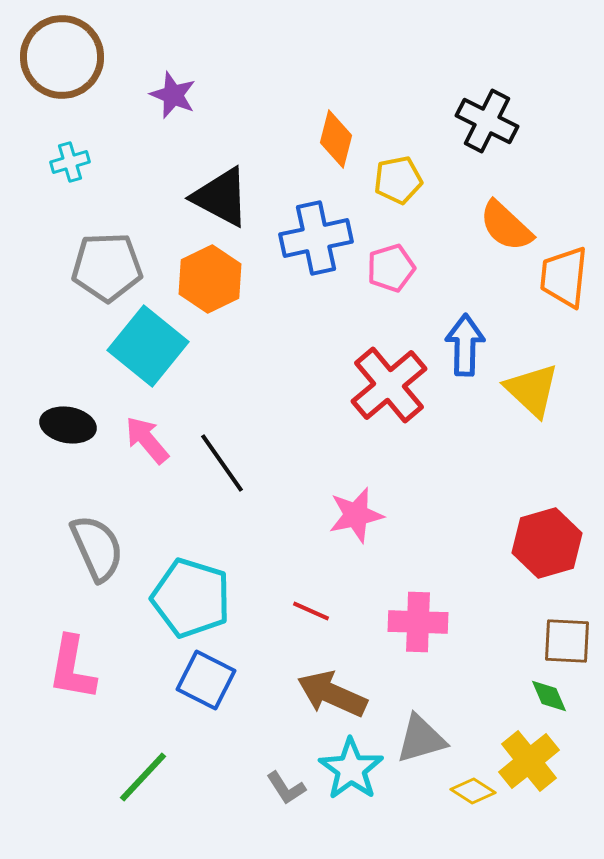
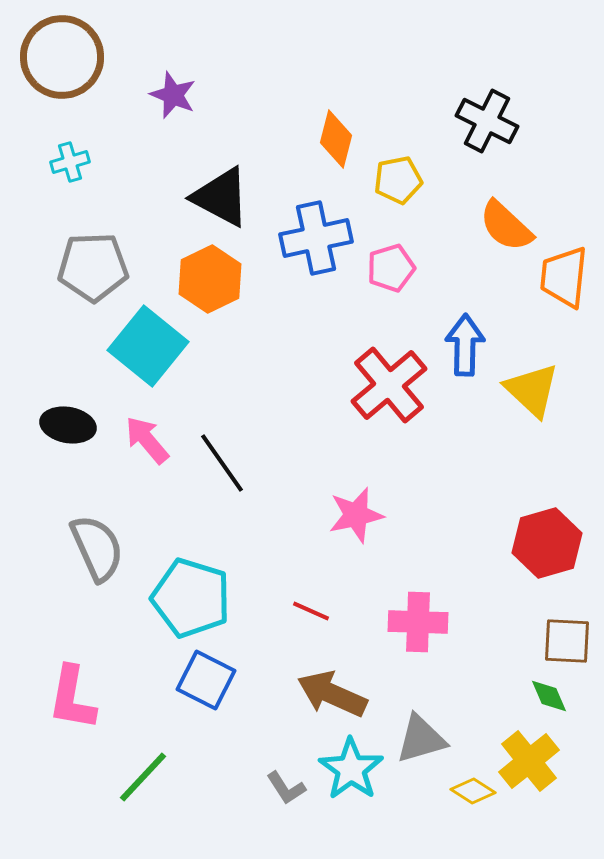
gray pentagon: moved 14 px left
pink L-shape: moved 30 px down
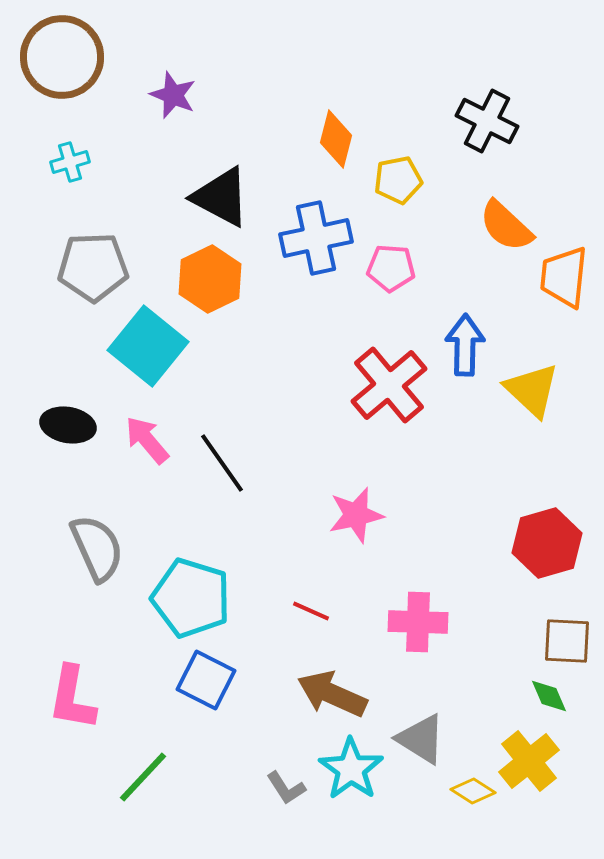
pink pentagon: rotated 21 degrees clockwise
gray triangle: rotated 48 degrees clockwise
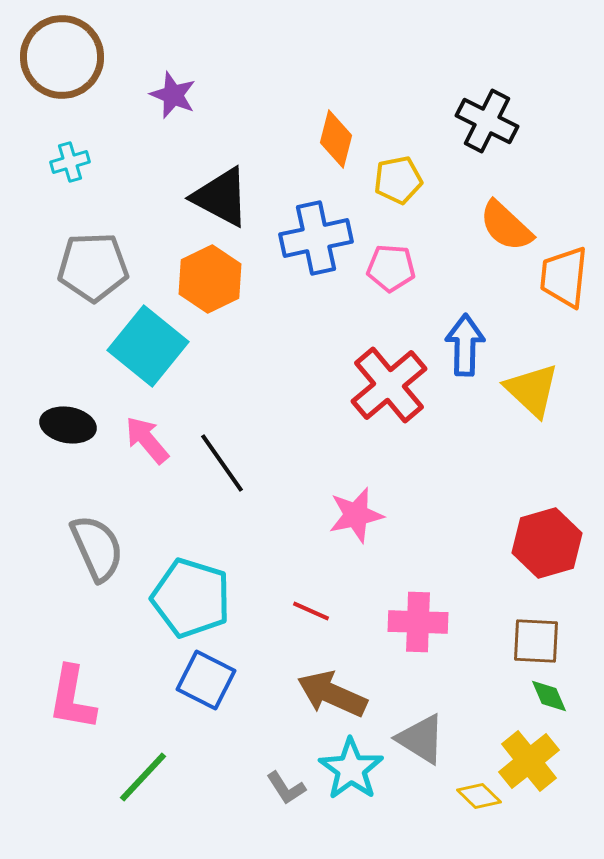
brown square: moved 31 px left
yellow diamond: moved 6 px right, 5 px down; rotated 12 degrees clockwise
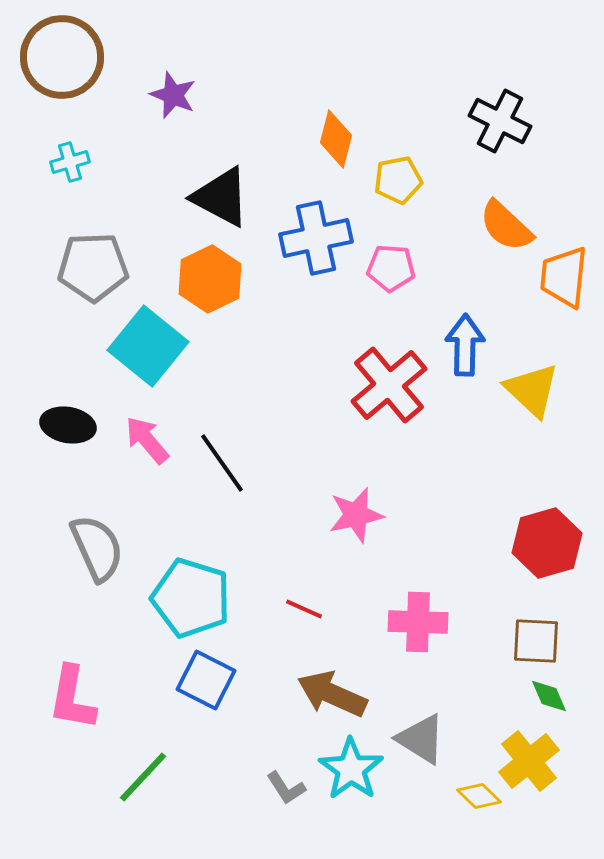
black cross: moved 13 px right
red line: moved 7 px left, 2 px up
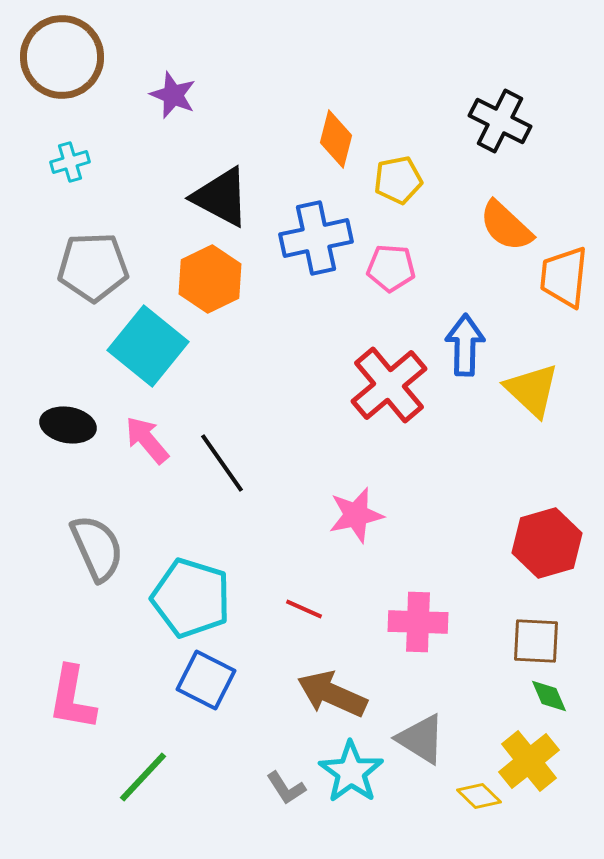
cyan star: moved 3 px down
